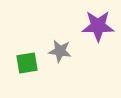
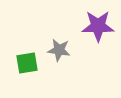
gray star: moved 1 px left, 1 px up
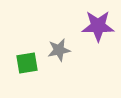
gray star: rotated 20 degrees counterclockwise
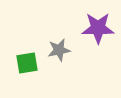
purple star: moved 2 px down
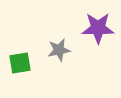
green square: moved 7 px left
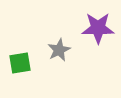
gray star: rotated 15 degrees counterclockwise
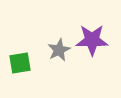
purple star: moved 6 px left, 12 px down
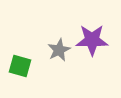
green square: moved 3 px down; rotated 25 degrees clockwise
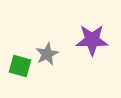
gray star: moved 12 px left, 4 px down
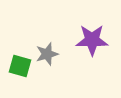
gray star: rotated 10 degrees clockwise
